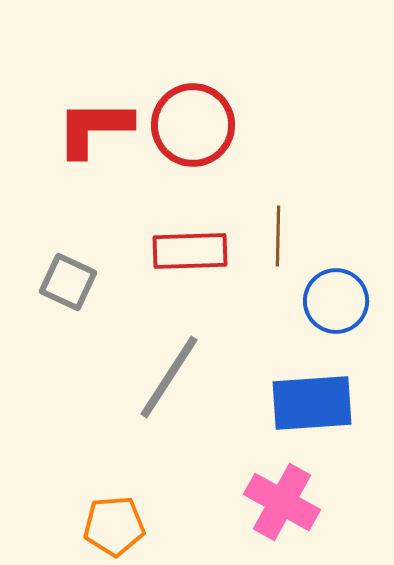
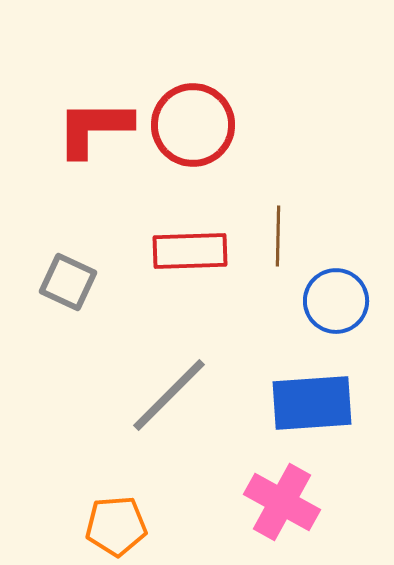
gray line: moved 18 px down; rotated 12 degrees clockwise
orange pentagon: moved 2 px right
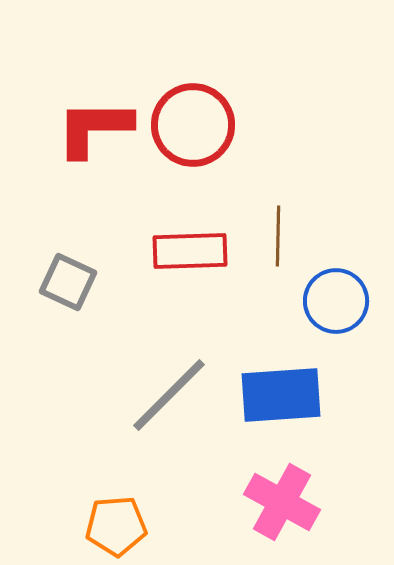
blue rectangle: moved 31 px left, 8 px up
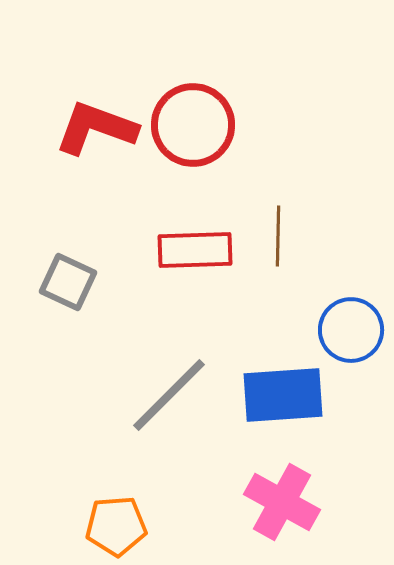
red L-shape: moved 2 px right; rotated 20 degrees clockwise
red rectangle: moved 5 px right, 1 px up
blue circle: moved 15 px right, 29 px down
blue rectangle: moved 2 px right
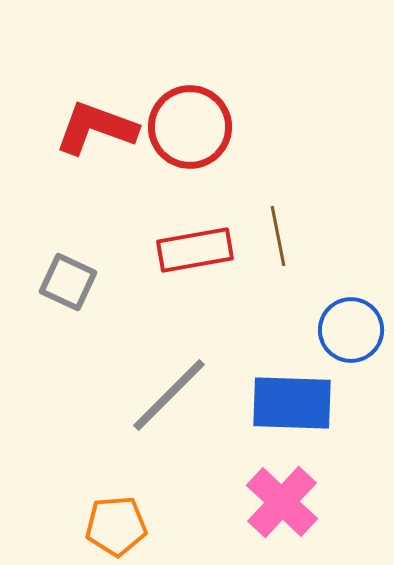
red circle: moved 3 px left, 2 px down
brown line: rotated 12 degrees counterclockwise
red rectangle: rotated 8 degrees counterclockwise
blue rectangle: moved 9 px right, 8 px down; rotated 6 degrees clockwise
pink cross: rotated 14 degrees clockwise
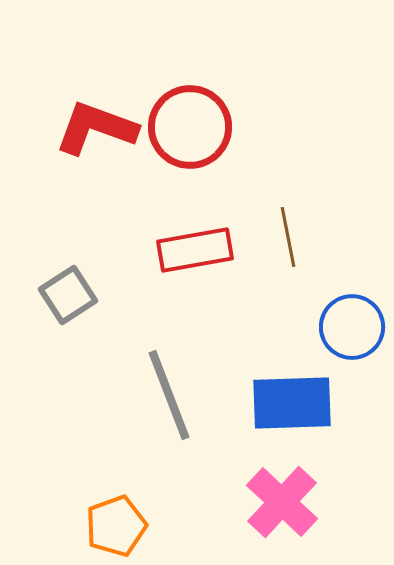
brown line: moved 10 px right, 1 px down
gray square: moved 13 px down; rotated 32 degrees clockwise
blue circle: moved 1 px right, 3 px up
gray line: rotated 66 degrees counterclockwise
blue rectangle: rotated 4 degrees counterclockwise
orange pentagon: rotated 16 degrees counterclockwise
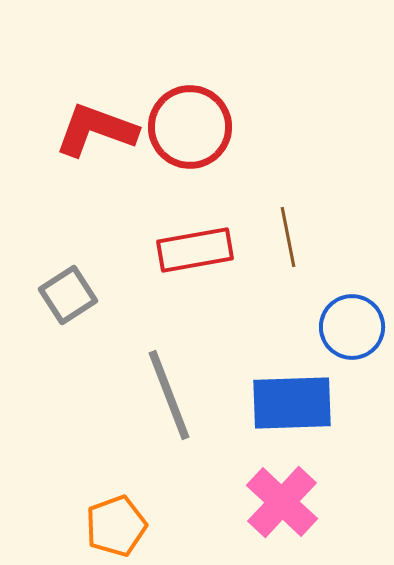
red L-shape: moved 2 px down
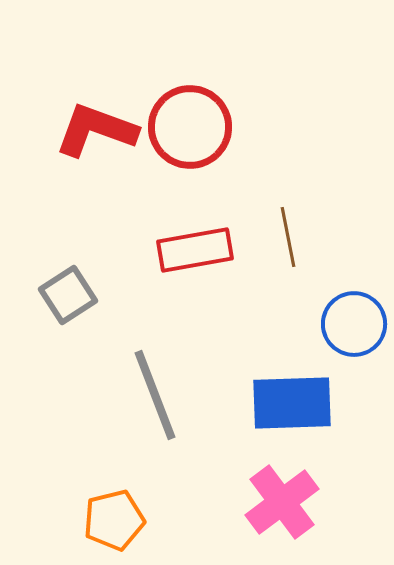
blue circle: moved 2 px right, 3 px up
gray line: moved 14 px left
pink cross: rotated 10 degrees clockwise
orange pentagon: moved 2 px left, 6 px up; rotated 6 degrees clockwise
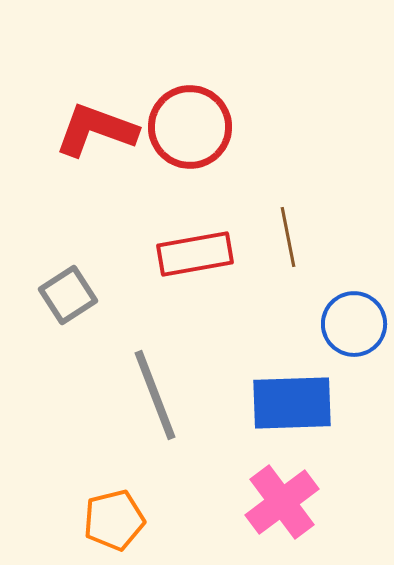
red rectangle: moved 4 px down
